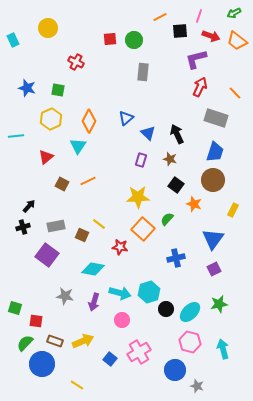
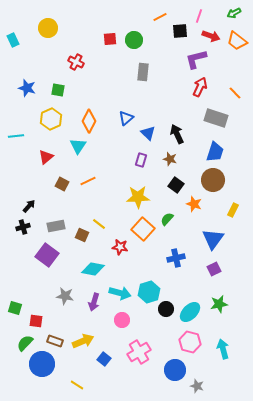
blue square at (110, 359): moved 6 px left
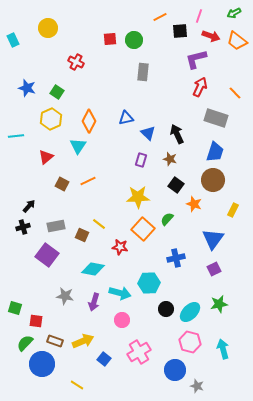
green square at (58, 90): moved 1 px left, 2 px down; rotated 24 degrees clockwise
blue triangle at (126, 118): rotated 28 degrees clockwise
cyan hexagon at (149, 292): moved 9 px up; rotated 15 degrees clockwise
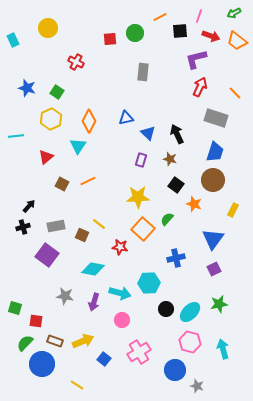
green circle at (134, 40): moved 1 px right, 7 px up
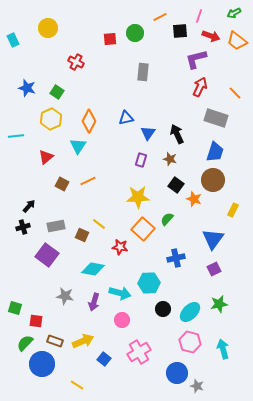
blue triangle at (148, 133): rotated 21 degrees clockwise
orange star at (194, 204): moved 5 px up
black circle at (166, 309): moved 3 px left
blue circle at (175, 370): moved 2 px right, 3 px down
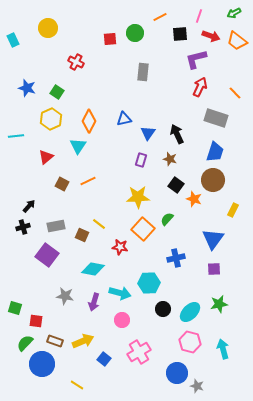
black square at (180, 31): moved 3 px down
blue triangle at (126, 118): moved 2 px left, 1 px down
purple square at (214, 269): rotated 24 degrees clockwise
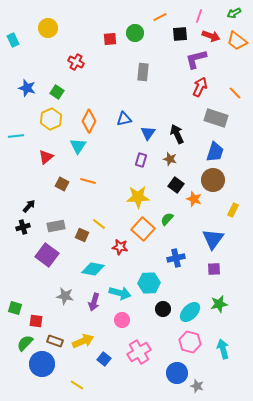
orange line at (88, 181): rotated 42 degrees clockwise
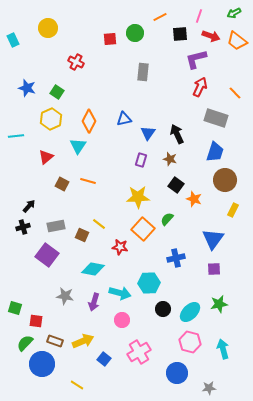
brown circle at (213, 180): moved 12 px right
gray star at (197, 386): moved 12 px right, 2 px down; rotated 24 degrees counterclockwise
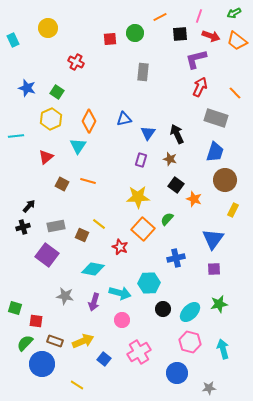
red star at (120, 247): rotated 14 degrees clockwise
